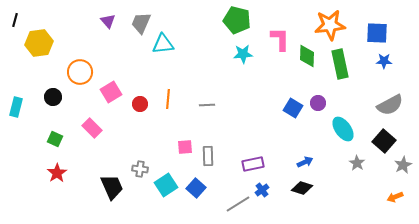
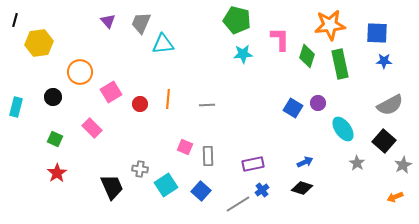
green diamond at (307, 56): rotated 15 degrees clockwise
pink square at (185, 147): rotated 28 degrees clockwise
blue square at (196, 188): moved 5 px right, 3 px down
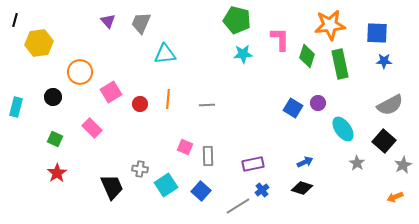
cyan triangle at (163, 44): moved 2 px right, 10 px down
gray line at (238, 204): moved 2 px down
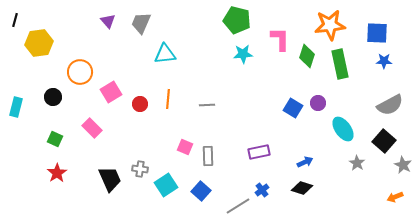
purple rectangle at (253, 164): moved 6 px right, 12 px up
gray star at (403, 165): rotated 18 degrees counterclockwise
black trapezoid at (112, 187): moved 2 px left, 8 px up
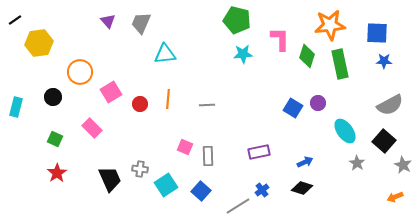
black line at (15, 20): rotated 40 degrees clockwise
cyan ellipse at (343, 129): moved 2 px right, 2 px down
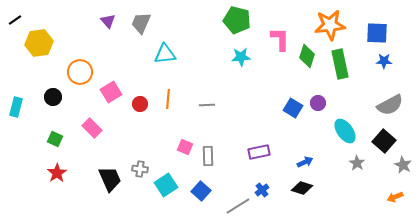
cyan star at (243, 54): moved 2 px left, 3 px down
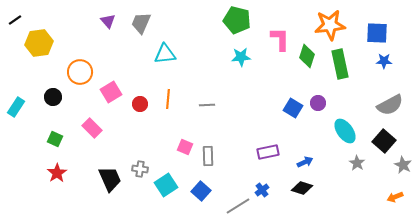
cyan rectangle at (16, 107): rotated 18 degrees clockwise
purple rectangle at (259, 152): moved 9 px right
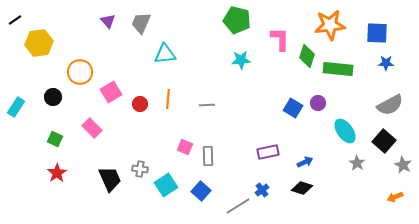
cyan star at (241, 57): moved 3 px down
blue star at (384, 61): moved 2 px right, 2 px down
green rectangle at (340, 64): moved 2 px left, 5 px down; rotated 72 degrees counterclockwise
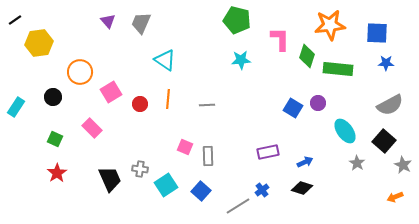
cyan triangle at (165, 54): moved 6 px down; rotated 40 degrees clockwise
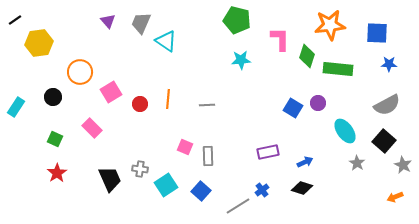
cyan triangle at (165, 60): moved 1 px right, 19 px up
blue star at (386, 63): moved 3 px right, 1 px down
gray semicircle at (390, 105): moved 3 px left
